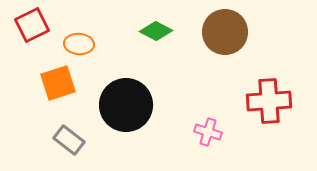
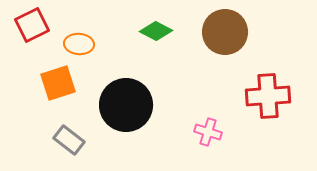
red cross: moved 1 px left, 5 px up
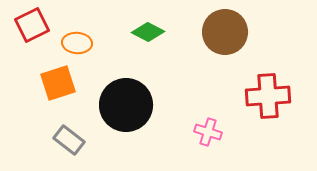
green diamond: moved 8 px left, 1 px down
orange ellipse: moved 2 px left, 1 px up
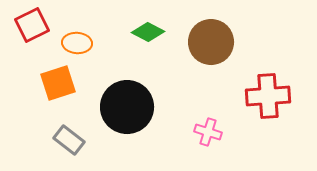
brown circle: moved 14 px left, 10 px down
black circle: moved 1 px right, 2 px down
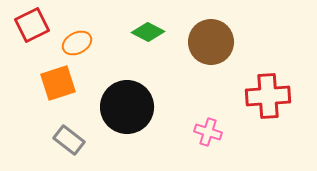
orange ellipse: rotated 32 degrees counterclockwise
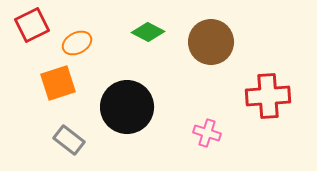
pink cross: moved 1 px left, 1 px down
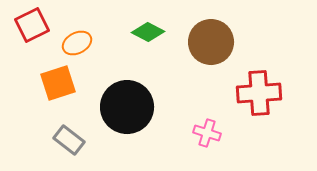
red cross: moved 9 px left, 3 px up
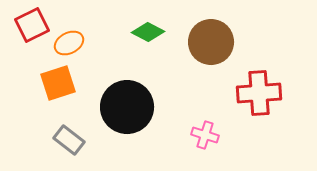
orange ellipse: moved 8 px left
pink cross: moved 2 px left, 2 px down
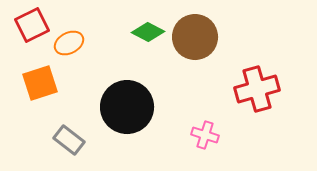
brown circle: moved 16 px left, 5 px up
orange square: moved 18 px left
red cross: moved 2 px left, 4 px up; rotated 12 degrees counterclockwise
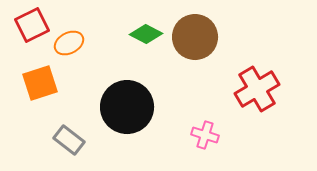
green diamond: moved 2 px left, 2 px down
red cross: rotated 15 degrees counterclockwise
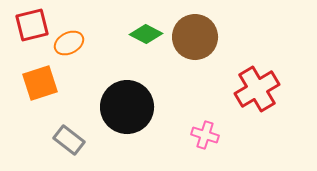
red square: rotated 12 degrees clockwise
